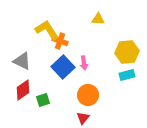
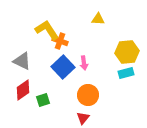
cyan rectangle: moved 1 px left, 2 px up
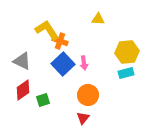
blue square: moved 3 px up
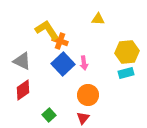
green square: moved 6 px right, 15 px down; rotated 24 degrees counterclockwise
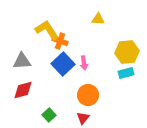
gray triangle: rotated 30 degrees counterclockwise
red diamond: rotated 20 degrees clockwise
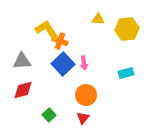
yellow hexagon: moved 23 px up
orange circle: moved 2 px left
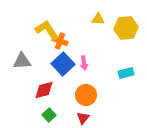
yellow hexagon: moved 1 px left, 1 px up
red diamond: moved 21 px right
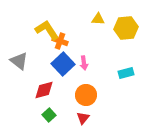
gray triangle: moved 3 px left; rotated 42 degrees clockwise
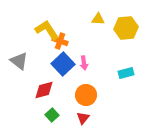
green square: moved 3 px right
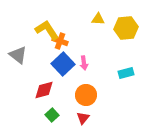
gray triangle: moved 1 px left, 6 px up
